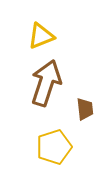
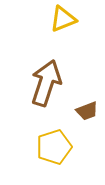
yellow triangle: moved 22 px right, 17 px up
brown trapezoid: moved 2 px right, 2 px down; rotated 75 degrees clockwise
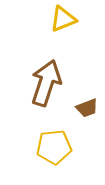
brown trapezoid: moved 3 px up
yellow pentagon: rotated 12 degrees clockwise
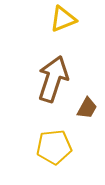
brown arrow: moved 7 px right, 4 px up
brown trapezoid: rotated 40 degrees counterclockwise
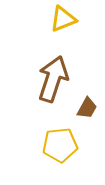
yellow pentagon: moved 6 px right, 2 px up
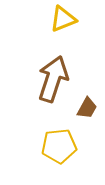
yellow pentagon: moved 1 px left, 1 px down
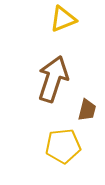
brown trapezoid: moved 2 px down; rotated 15 degrees counterclockwise
yellow pentagon: moved 4 px right
